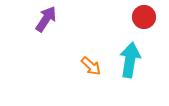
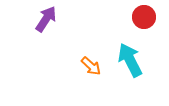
cyan arrow: rotated 36 degrees counterclockwise
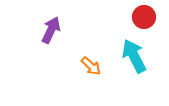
purple arrow: moved 5 px right, 11 px down; rotated 8 degrees counterclockwise
cyan arrow: moved 4 px right, 4 px up
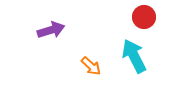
purple arrow: rotated 48 degrees clockwise
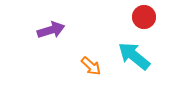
cyan arrow: rotated 24 degrees counterclockwise
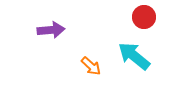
purple arrow: rotated 12 degrees clockwise
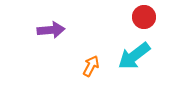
cyan arrow: rotated 76 degrees counterclockwise
orange arrow: rotated 105 degrees counterclockwise
